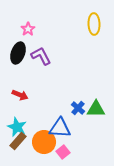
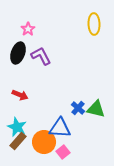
green triangle: rotated 12 degrees clockwise
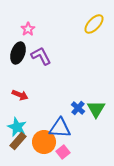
yellow ellipse: rotated 45 degrees clockwise
green triangle: rotated 48 degrees clockwise
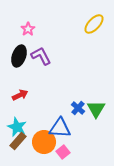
black ellipse: moved 1 px right, 3 px down
red arrow: rotated 49 degrees counterclockwise
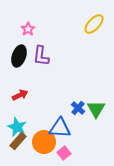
purple L-shape: rotated 145 degrees counterclockwise
pink square: moved 1 px right, 1 px down
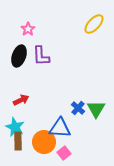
purple L-shape: rotated 10 degrees counterclockwise
red arrow: moved 1 px right, 5 px down
cyan star: moved 2 px left
brown rectangle: rotated 42 degrees counterclockwise
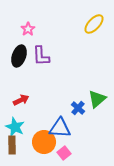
green triangle: moved 1 px right, 10 px up; rotated 18 degrees clockwise
brown rectangle: moved 6 px left, 4 px down
